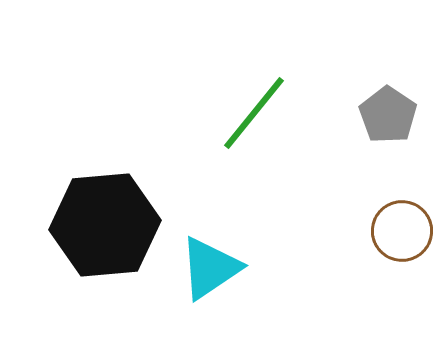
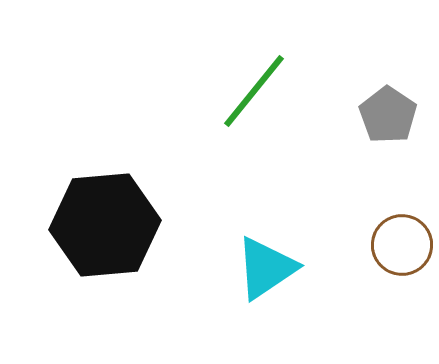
green line: moved 22 px up
brown circle: moved 14 px down
cyan triangle: moved 56 px right
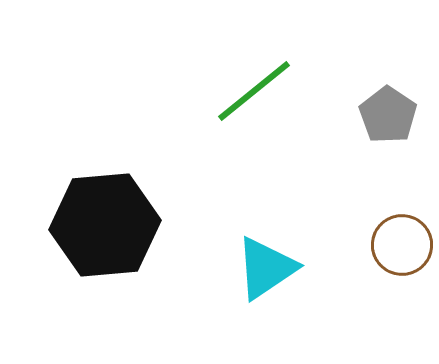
green line: rotated 12 degrees clockwise
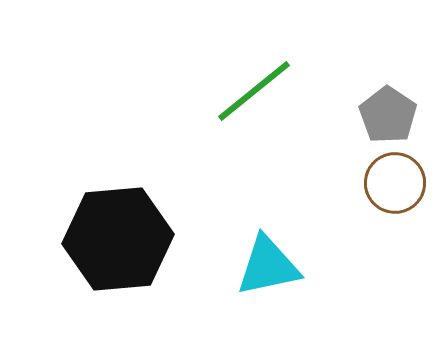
black hexagon: moved 13 px right, 14 px down
brown circle: moved 7 px left, 62 px up
cyan triangle: moved 2 px right, 2 px up; rotated 22 degrees clockwise
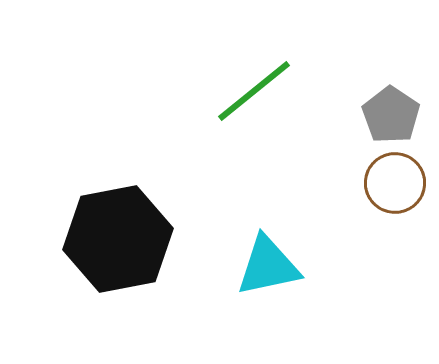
gray pentagon: moved 3 px right
black hexagon: rotated 6 degrees counterclockwise
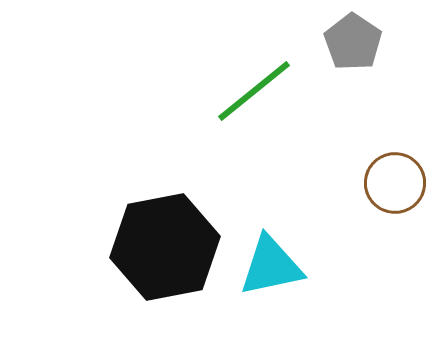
gray pentagon: moved 38 px left, 73 px up
black hexagon: moved 47 px right, 8 px down
cyan triangle: moved 3 px right
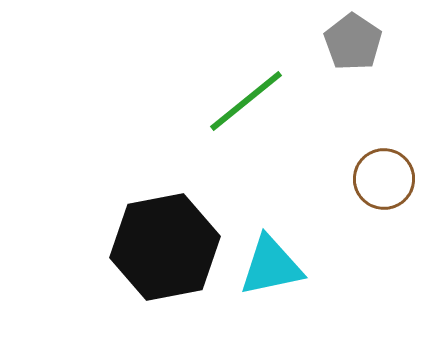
green line: moved 8 px left, 10 px down
brown circle: moved 11 px left, 4 px up
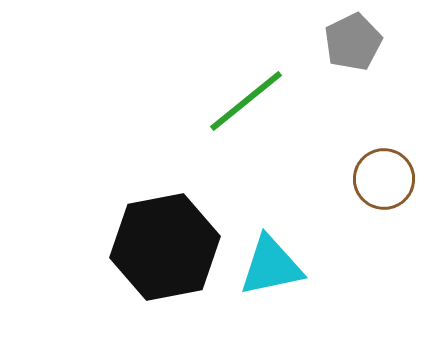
gray pentagon: rotated 12 degrees clockwise
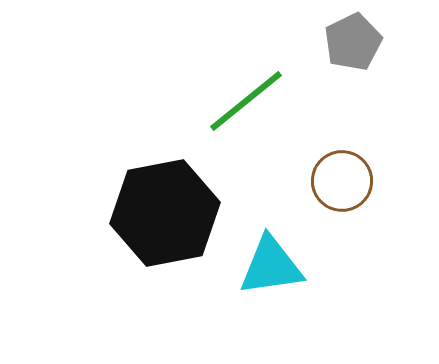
brown circle: moved 42 px left, 2 px down
black hexagon: moved 34 px up
cyan triangle: rotated 4 degrees clockwise
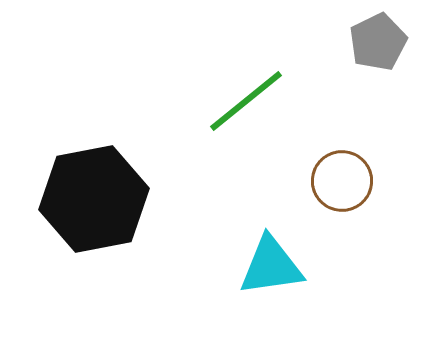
gray pentagon: moved 25 px right
black hexagon: moved 71 px left, 14 px up
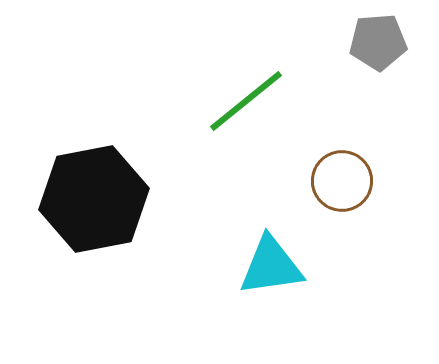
gray pentagon: rotated 22 degrees clockwise
